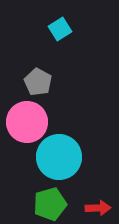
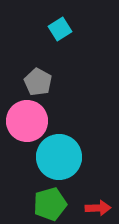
pink circle: moved 1 px up
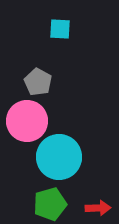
cyan square: rotated 35 degrees clockwise
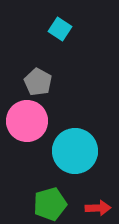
cyan square: rotated 30 degrees clockwise
cyan circle: moved 16 px right, 6 px up
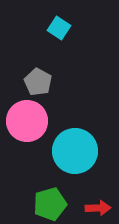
cyan square: moved 1 px left, 1 px up
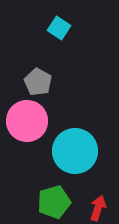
green pentagon: moved 4 px right, 2 px up
red arrow: rotated 70 degrees counterclockwise
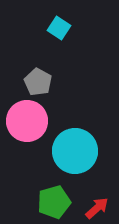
red arrow: moved 1 px left; rotated 30 degrees clockwise
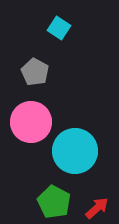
gray pentagon: moved 3 px left, 10 px up
pink circle: moved 4 px right, 1 px down
green pentagon: rotated 28 degrees counterclockwise
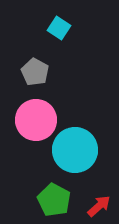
pink circle: moved 5 px right, 2 px up
cyan circle: moved 1 px up
green pentagon: moved 2 px up
red arrow: moved 2 px right, 2 px up
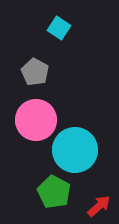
green pentagon: moved 8 px up
